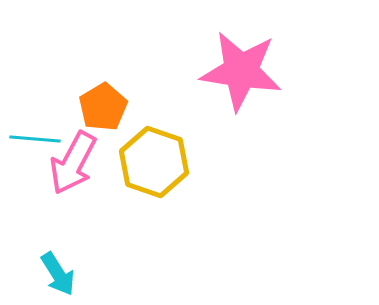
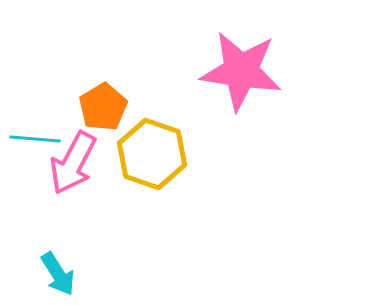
yellow hexagon: moved 2 px left, 8 px up
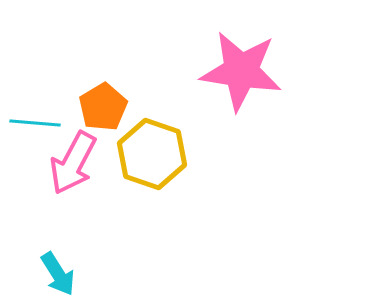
cyan line: moved 16 px up
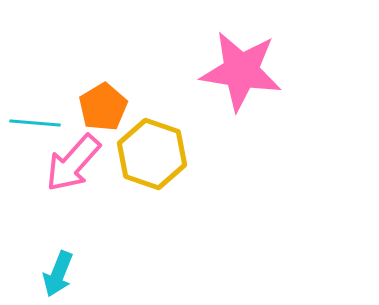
pink arrow: rotated 14 degrees clockwise
cyan arrow: rotated 54 degrees clockwise
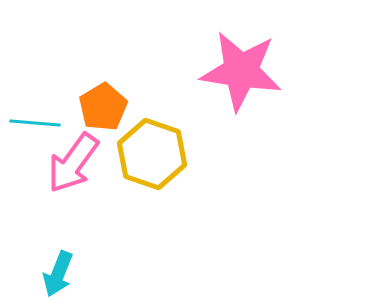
pink arrow: rotated 6 degrees counterclockwise
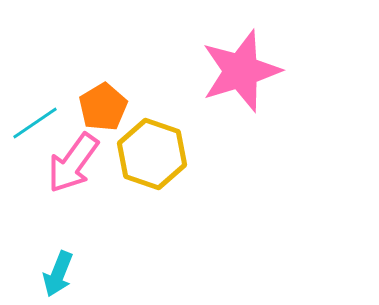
pink star: rotated 26 degrees counterclockwise
cyan line: rotated 39 degrees counterclockwise
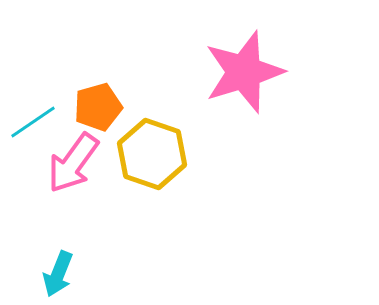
pink star: moved 3 px right, 1 px down
orange pentagon: moved 5 px left; rotated 15 degrees clockwise
cyan line: moved 2 px left, 1 px up
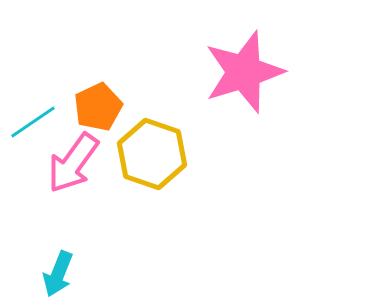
orange pentagon: rotated 9 degrees counterclockwise
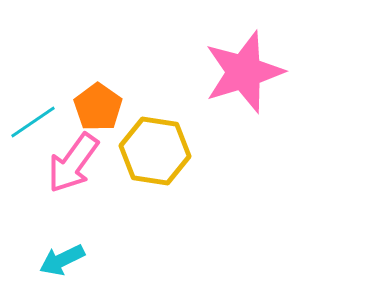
orange pentagon: rotated 12 degrees counterclockwise
yellow hexagon: moved 3 px right, 3 px up; rotated 10 degrees counterclockwise
cyan arrow: moved 4 px right, 14 px up; rotated 42 degrees clockwise
